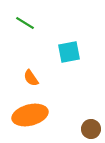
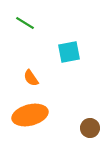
brown circle: moved 1 px left, 1 px up
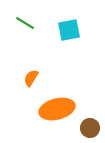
cyan square: moved 22 px up
orange semicircle: rotated 66 degrees clockwise
orange ellipse: moved 27 px right, 6 px up
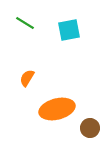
orange semicircle: moved 4 px left
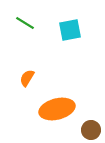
cyan square: moved 1 px right
brown circle: moved 1 px right, 2 px down
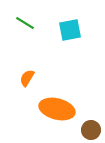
orange ellipse: rotated 28 degrees clockwise
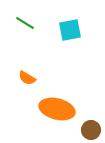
orange semicircle: rotated 90 degrees counterclockwise
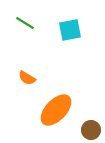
orange ellipse: moved 1 px left, 1 px down; rotated 60 degrees counterclockwise
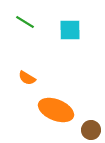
green line: moved 1 px up
cyan square: rotated 10 degrees clockwise
orange ellipse: rotated 68 degrees clockwise
